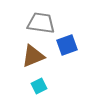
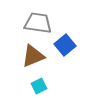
gray trapezoid: moved 3 px left
blue square: moved 2 px left; rotated 20 degrees counterclockwise
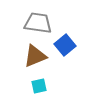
brown triangle: moved 2 px right
cyan square: rotated 14 degrees clockwise
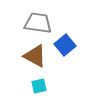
brown triangle: rotated 50 degrees clockwise
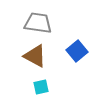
blue square: moved 12 px right, 6 px down
cyan square: moved 2 px right, 1 px down
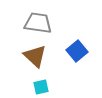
brown triangle: rotated 15 degrees clockwise
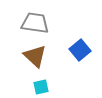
gray trapezoid: moved 3 px left
blue square: moved 3 px right, 1 px up
